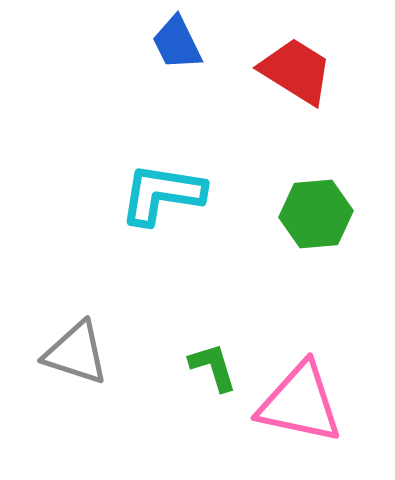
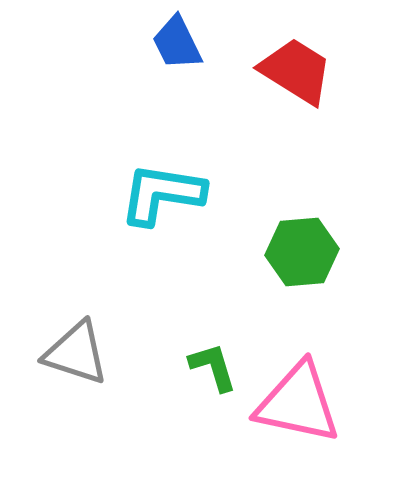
green hexagon: moved 14 px left, 38 px down
pink triangle: moved 2 px left
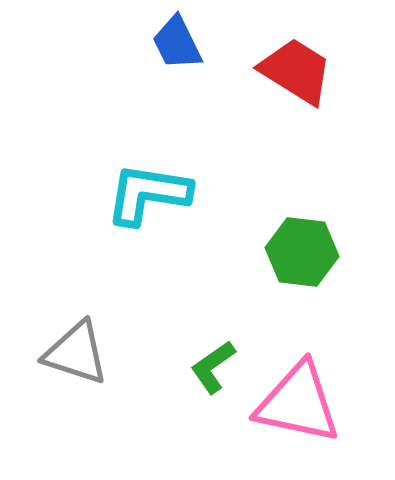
cyan L-shape: moved 14 px left
green hexagon: rotated 12 degrees clockwise
green L-shape: rotated 108 degrees counterclockwise
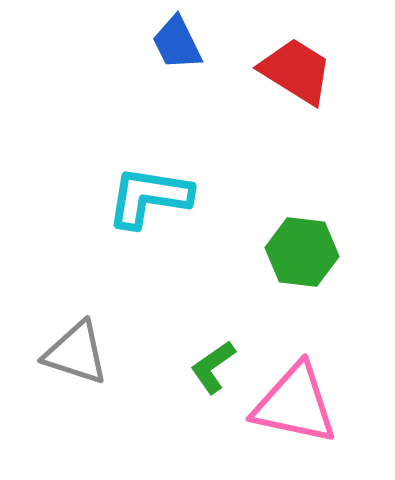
cyan L-shape: moved 1 px right, 3 px down
pink triangle: moved 3 px left, 1 px down
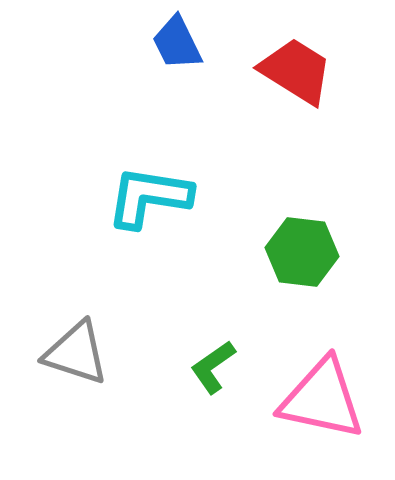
pink triangle: moved 27 px right, 5 px up
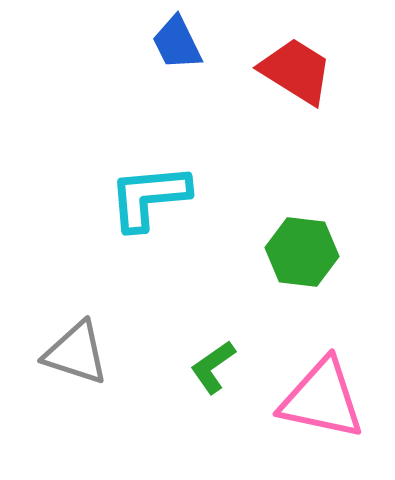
cyan L-shape: rotated 14 degrees counterclockwise
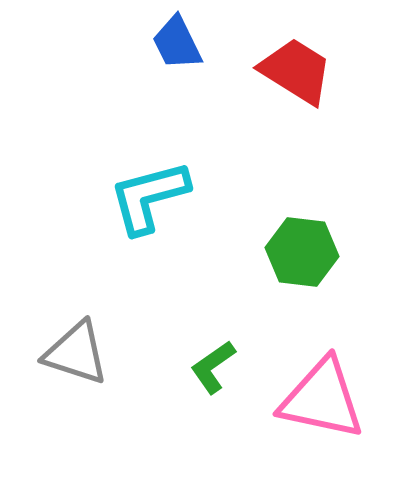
cyan L-shape: rotated 10 degrees counterclockwise
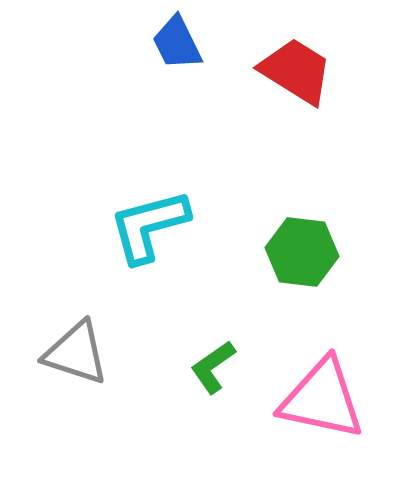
cyan L-shape: moved 29 px down
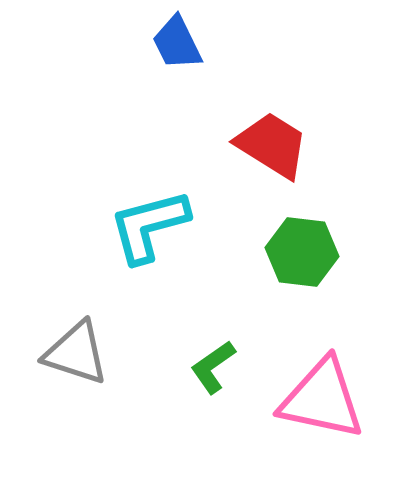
red trapezoid: moved 24 px left, 74 px down
